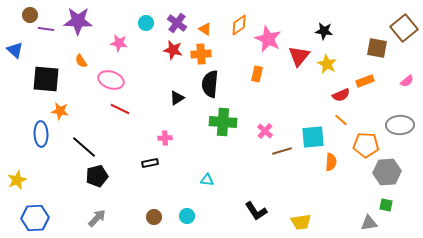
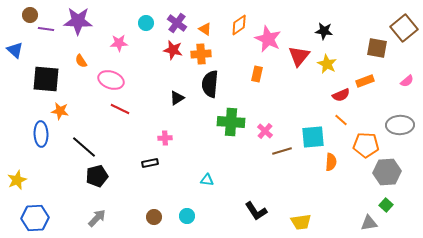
pink star at (119, 43): rotated 12 degrees counterclockwise
green cross at (223, 122): moved 8 px right
green square at (386, 205): rotated 32 degrees clockwise
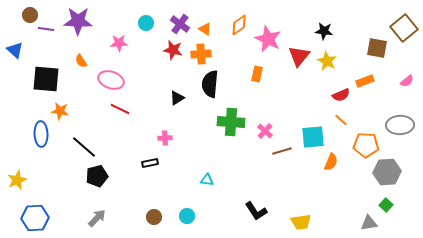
purple cross at (177, 23): moved 3 px right, 1 px down
yellow star at (327, 64): moved 3 px up
orange semicircle at (331, 162): rotated 18 degrees clockwise
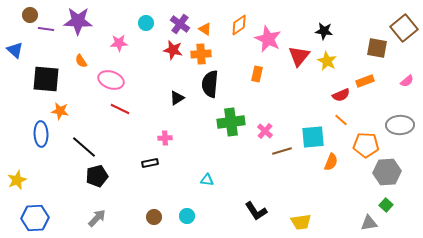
green cross at (231, 122): rotated 12 degrees counterclockwise
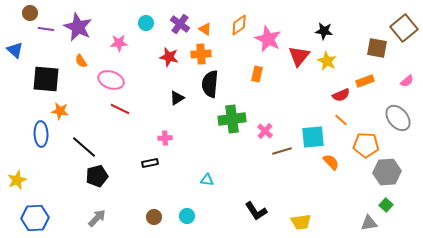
brown circle at (30, 15): moved 2 px up
purple star at (78, 21): moved 6 px down; rotated 24 degrees clockwise
red star at (173, 50): moved 4 px left, 7 px down
green cross at (231, 122): moved 1 px right, 3 px up
gray ellipse at (400, 125): moved 2 px left, 7 px up; rotated 52 degrees clockwise
orange semicircle at (331, 162): rotated 66 degrees counterclockwise
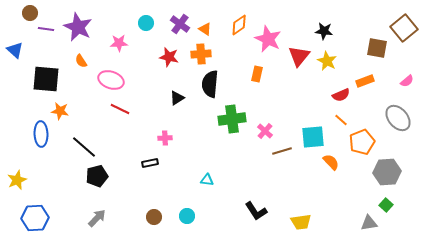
orange pentagon at (366, 145): moved 4 px left, 3 px up; rotated 25 degrees counterclockwise
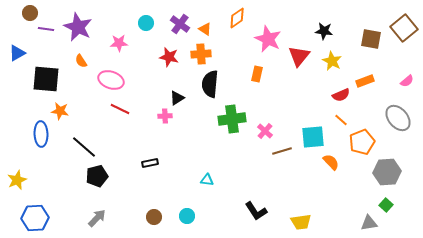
orange diamond at (239, 25): moved 2 px left, 7 px up
brown square at (377, 48): moved 6 px left, 9 px up
blue triangle at (15, 50): moved 2 px right, 3 px down; rotated 48 degrees clockwise
yellow star at (327, 61): moved 5 px right
pink cross at (165, 138): moved 22 px up
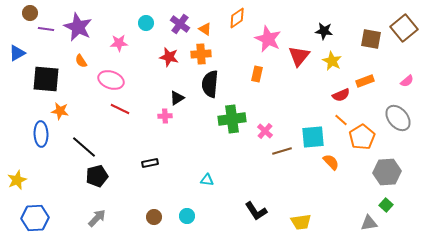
orange pentagon at (362, 142): moved 5 px up; rotated 10 degrees counterclockwise
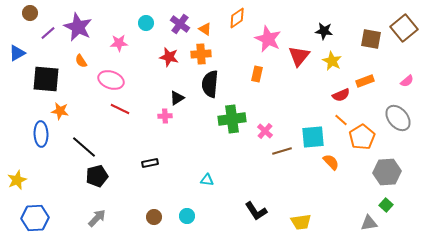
purple line at (46, 29): moved 2 px right, 4 px down; rotated 49 degrees counterclockwise
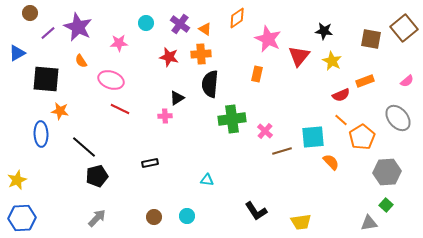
blue hexagon at (35, 218): moved 13 px left
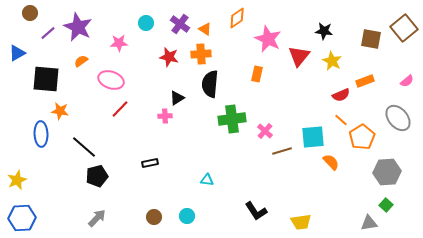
orange semicircle at (81, 61): rotated 88 degrees clockwise
red line at (120, 109): rotated 72 degrees counterclockwise
